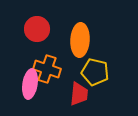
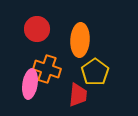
yellow pentagon: rotated 24 degrees clockwise
red trapezoid: moved 1 px left, 1 px down
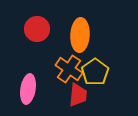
orange ellipse: moved 5 px up
orange cross: moved 22 px right; rotated 16 degrees clockwise
pink ellipse: moved 2 px left, 5 px down
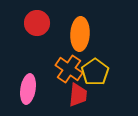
red circle: moved 6 px up
orange ellipse: moved 1 px up
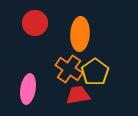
red circle: moved 2 px left
red trapezoid: rotated 105 degrees counterclockwise
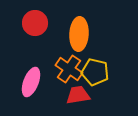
orange ellipse: moved 1 px left
yellow pentagon: rotated 24 degrees counterclockwise
pink ellipse: moved 3 px right, 7 px up; rotated 12 degrees clockwise
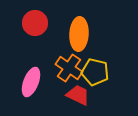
orange cross: moved 1 px up
red trapezoid: rotated 35 degrees clockwise
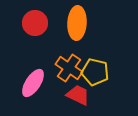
orange ellipse: moved 2 px left, 11 px up
pink ellipse: moved 2 px right, 1 px down; rotated 12 degrees clockwise
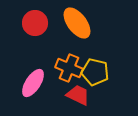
orange ellipse: rotated 40 degrees counterclockwise
orange cross: rotated 12 degrees counterclockwise
